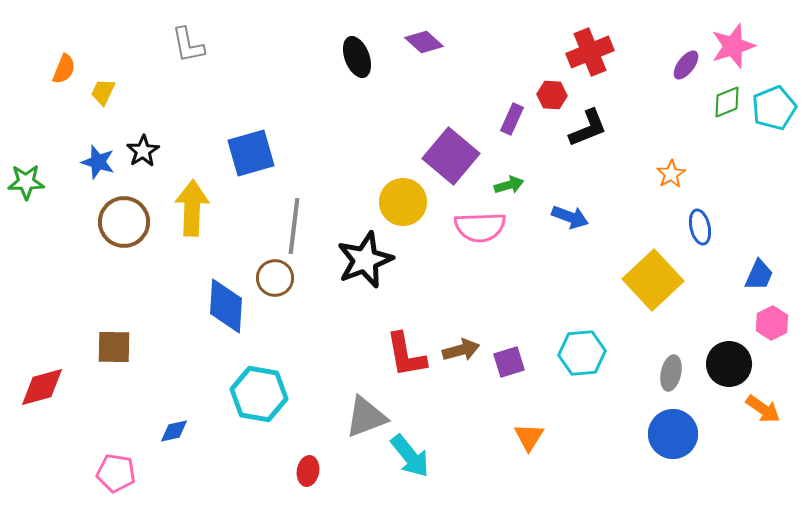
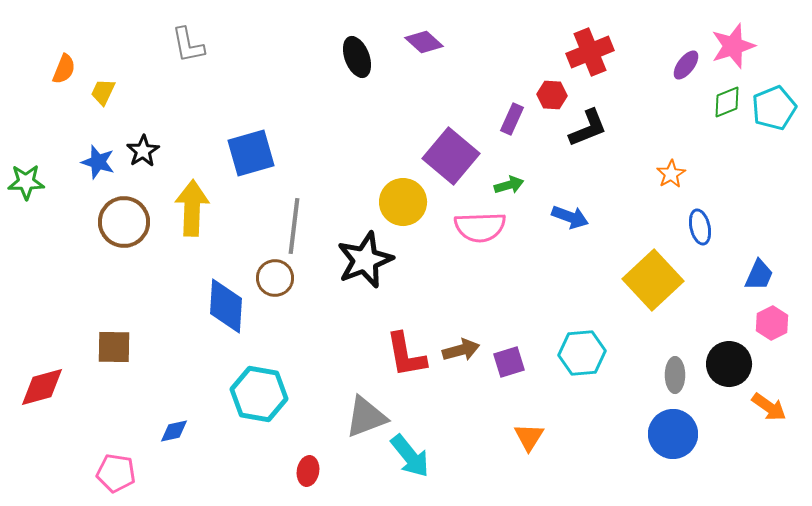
gray ellipse at (671, 373): moved 4 px right, 2 px down; rotated 12 degrees counterclockwise
orange arrow at (763, 409): moved 6 px right, 2 px up
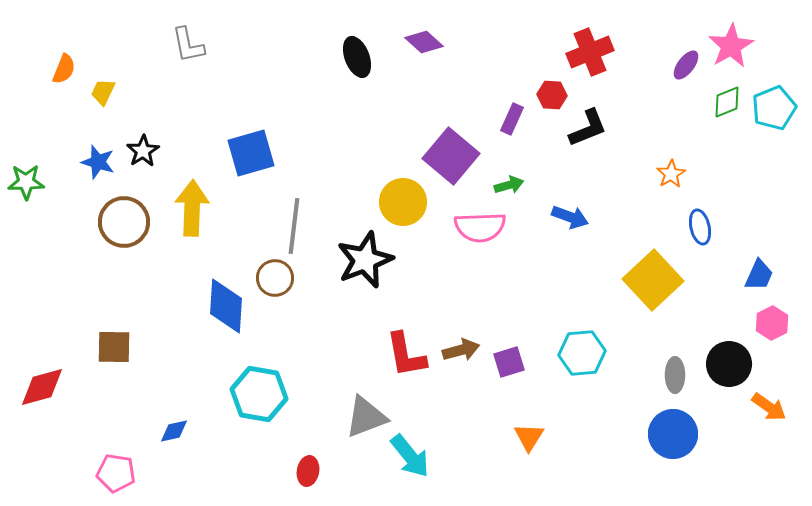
pink star at (733, 46): moved 2 px left; rotated 12 degrees counterclockwise
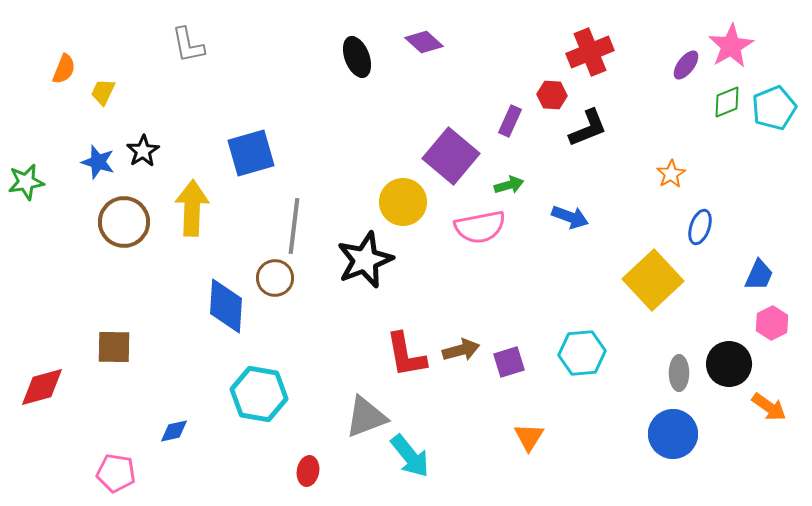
purple rectangle at (512, 119): moved 2 px left, 2 px down
green star at (26, 182): rotated 9 degrees counterclockwise
pink semicircle at (480, 227): rotated 9 degrees counterclockwise
blue ellipse at (700, 227): rotated 32 degrees clockwise
gray ellipse at (675, 375): moved 4 px right, 2 px up
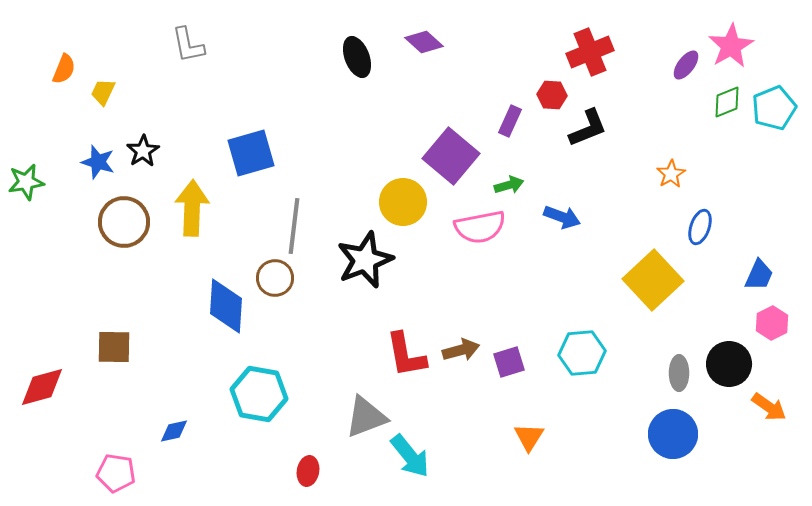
blue arrow at (570, 217): moved 8 px left
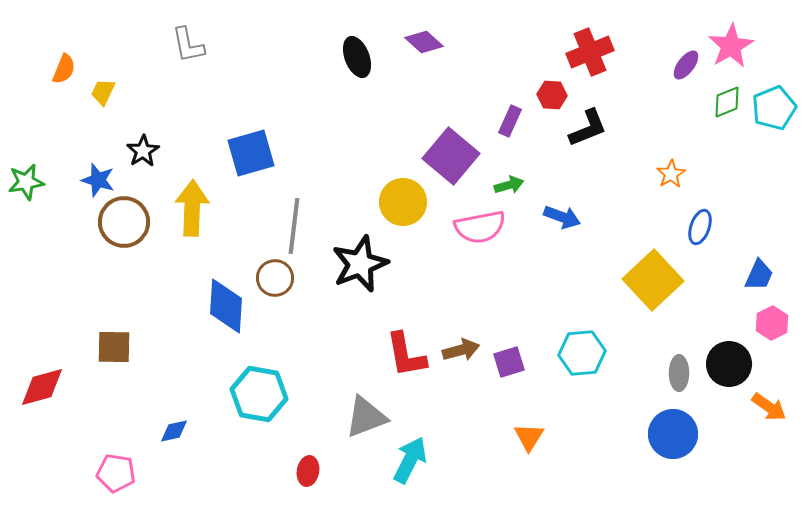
blue star at (98, 162): moved 18 px down
black star at (365, 260): moved 5 px left, 4 px down
cyan arrow at (410, 456): moved 4 px down; rotated 114 degrees counterclockwise
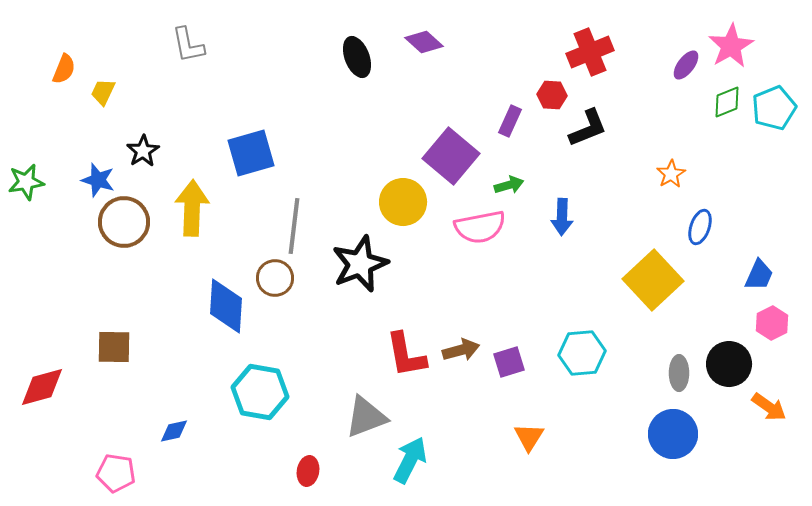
blue arrow at (562, 217): rotated 72 degrees clockwise
cyan hexagon at (259, 394): moved 1 px right, 2 px up
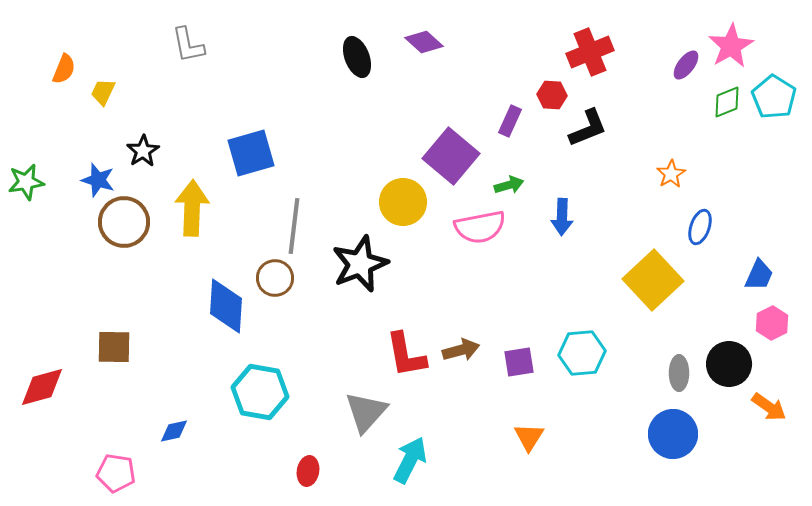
cyan pentagon at (774, 108): moved 11 px up; rotated 18 degrees counterclockwise
purple square at (509, 362): moved 10 px right; rotated 8 degrees clockwise
gray triangle at (366, 417): moved 5 px up; rotated 27 degrees counterclockwise
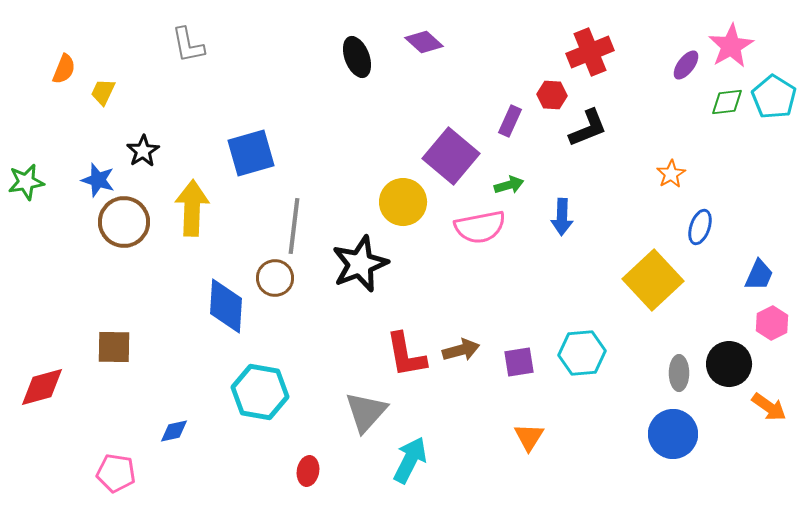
green diamond at (727, 102): rotated 16 degrees clockwise
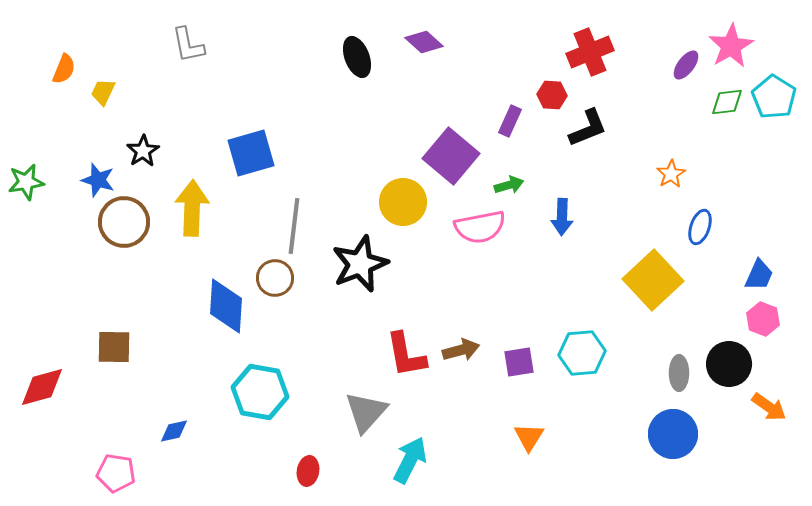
pink hexagon at (772, 323): moved 9 px left, 4 px up; rotated 12 degrees counterclockwise
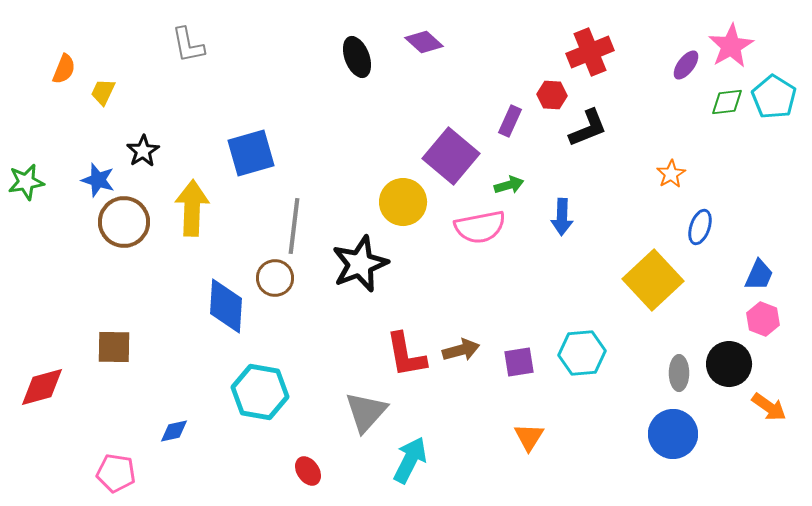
red ellipse at (308, 471): rotated 44 degrees counterclockwise
